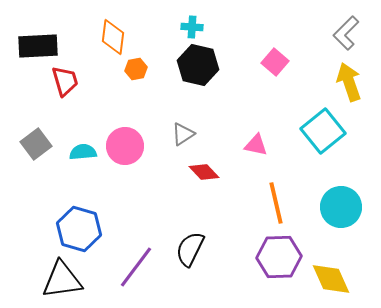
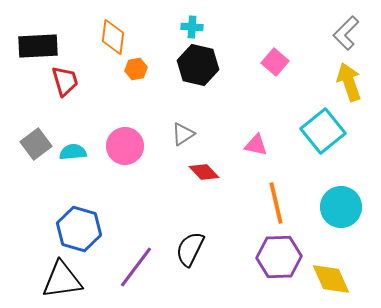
cyan semicircle: moved 10 px left
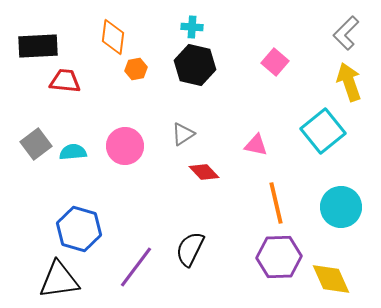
black hexagon: moved 3 px left
red trapezoid: rotated 68 degrees counterclockwise
black triangle: moved 3 px left
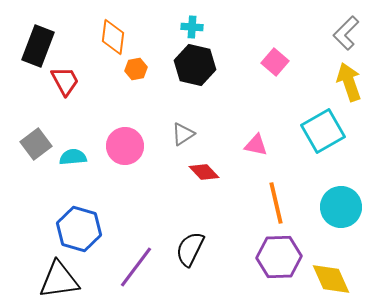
black rectangle: rotated 66 degrees counterclockwise
red trapezoid: rotated 56 degrees clockwise
cyan square: rotated 9 degrees clockwise
cyan semicircle: moved 5 px down
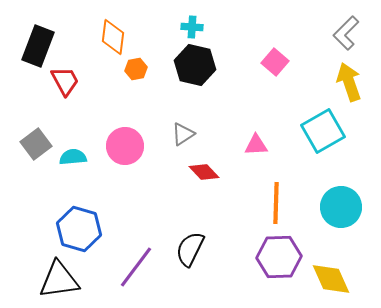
pink triangle: rotated 15 degrees counterclockwise
orange line: rotated 15 degrees clockwise
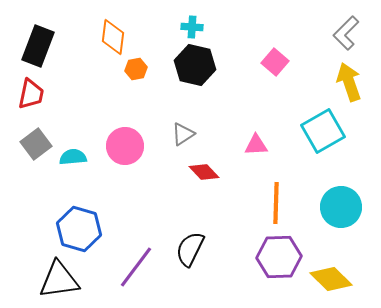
red trapezoid: moved 34 px left, 13 px down; rotated 40 degrees clockwise
yellow diamond: rotated 21 degrees counterclockwise
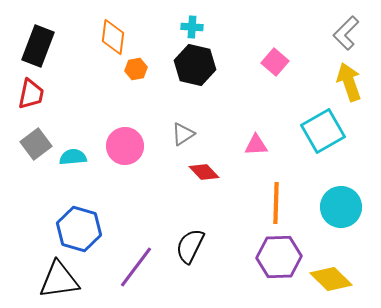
black semicircle: moved 3 px up
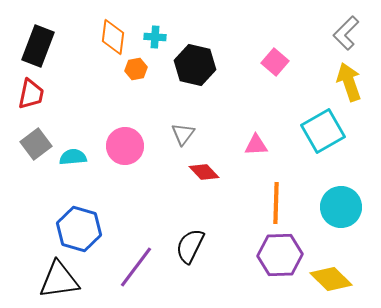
cyan cross: moved 37 px left, 10 px down
gray triangle: rotated 20 degrees counterclockwise
purple hexagon: moved 1 px right, 2 px up
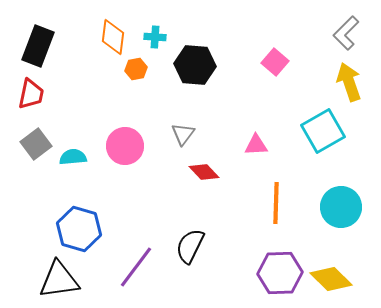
black hexagon: rotated 9 degrees counterclockwise
purple hexagon: moved 18 px down
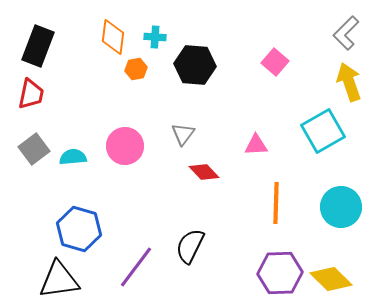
gray square: moved 2 px left, 5 px down
